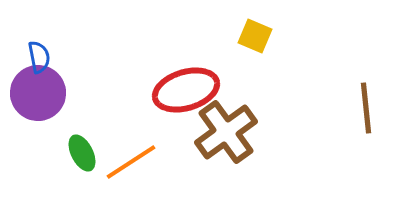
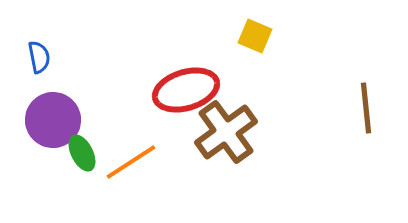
purple circle: moved 15 px right, 27 px down
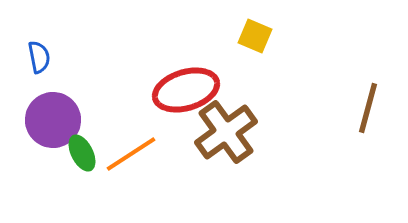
brown line: moved 2 px right; rotated 21 degrees clockwise
orange line: moved 8 px up
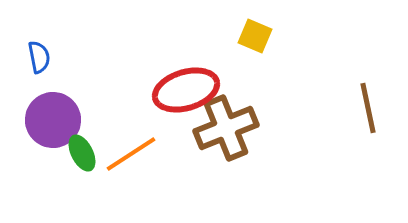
brown line: rotated 27 degrees counterclockwise
brown cross: moved 4 px up; rotated 14 degrees clockwise
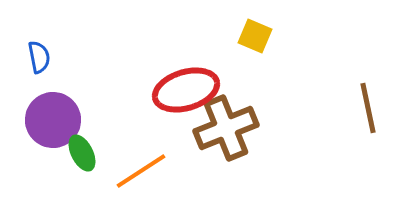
orange line: moved 10 px right, 17 px down
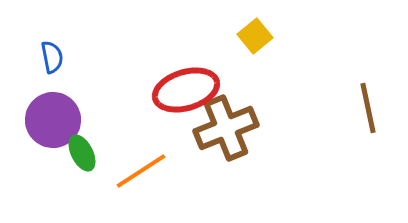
yellow square: rotated 28 degrees clockwise
blue semicircle: moved 13 px right
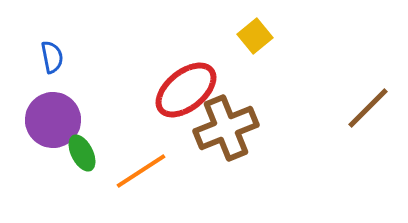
red ellipse: rotated 22 degrees counterclockwise
brown line: rotated 57 degrees clockwise
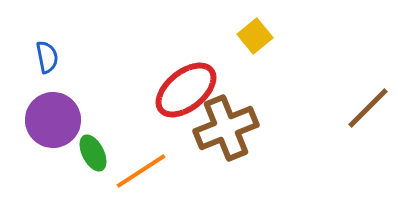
blue semicircle: moved 5 px left
green ellipse: moved 11 px right
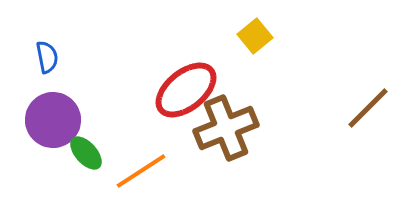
green ellipse: moved 7 px left; rotated 15 degrees counterclockwise
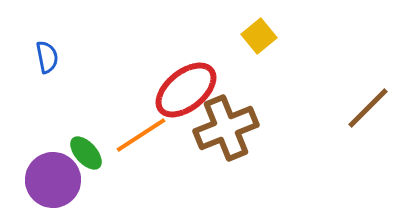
yellow square: moved 4 px right
purple circle: moved 60 px down
orange line: moved 36 px up
